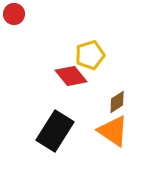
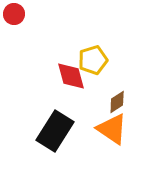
yellow pentagon: moved 3 px right, 5 px down
red diamond: rotated 24 degrees clockwise
orange triangle: moved 1 px left, 2 px up
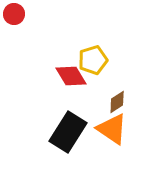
red diamond: rotated 16 degrees counterclockwise
black rectangle: moved 13 px right, 1 px down
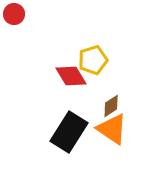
brown diamond: moved 6 px left, 4 px down
black rectangle: moved 1 px right
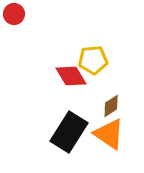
yellow pentagon: rotated 12 degrees clockwise
orange triangle: moved 3 px left, 5 px down
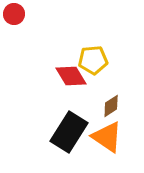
orange triangle: moved 2 px left, 3 px down
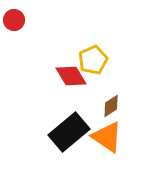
red circle: moved 6 px down
yellow pentagon: rotated 20 degrees counterclockwise
black rectangle: rotated 18 degrees clockwise
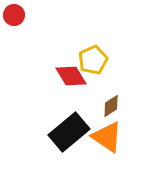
red circle: moved 5 px up
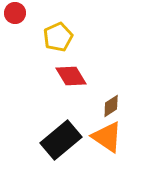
red circle: moved 1 px right, 2 px up
yellow pentagon: moved 35 px left, 23 px up
black rectangle: moved 8 px left, 8 px down
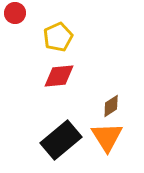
red diamond: moved 12 px left; rotated 64 degrees counterclockwise
orange triangle: rotated 24 degrees clockwise
